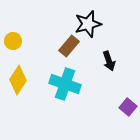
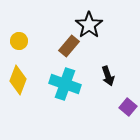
black star: moved 1 px right, 1 px down; rotated 20 degrees counterclockwise
yellow circle: moved 6 px right
black arrow: moved 1 px left, 15 px down
yellow diamond: rotated 12 degrees counterclockwise
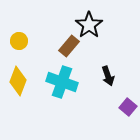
yellow diamond: moved 1 px down
cyan cross: moved 3 px left, 2 px up
